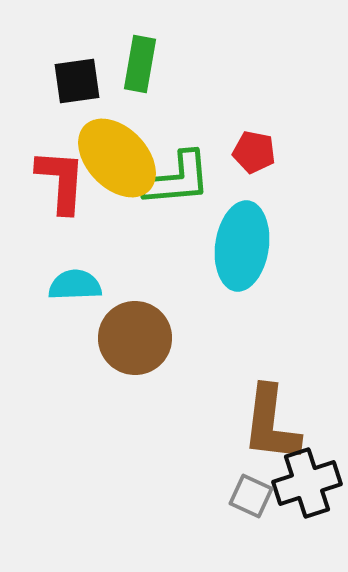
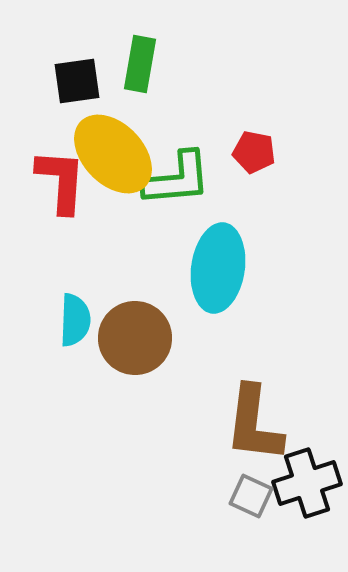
yellow ellipse: moved 4 px left, 4 px up
cyan ellipse: moved 24 px left, 22 px down
cyan semicircle: moved 35 px down; rotated 94 degrees clockwise
brown L-shape: moved 17 px left
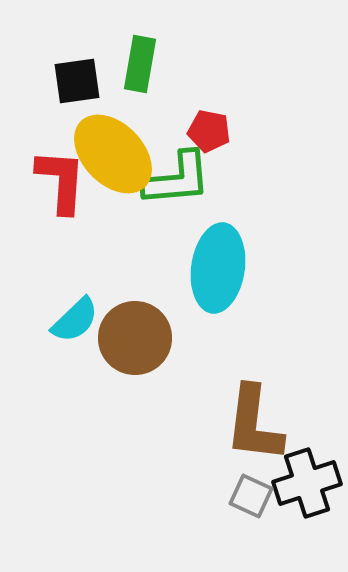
red pentagon: moved 45 px left, 21 px up
cyan semicircle: rotated 44 degrees clockwise
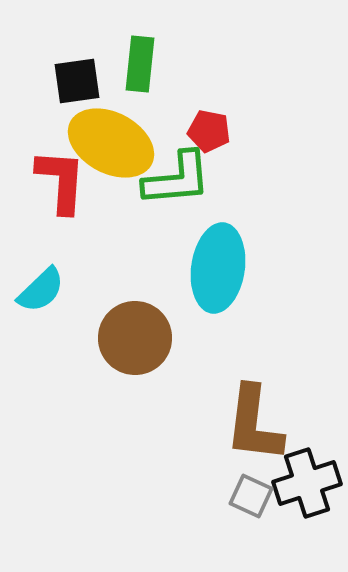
green rectangle: rotated 4 degrees counterclockwise
yellow ellipse: moved 2 px left, 11 px up; rotated 18 degrees counterclockwise
cyan semicircle: moved 34 px left, 30 px up
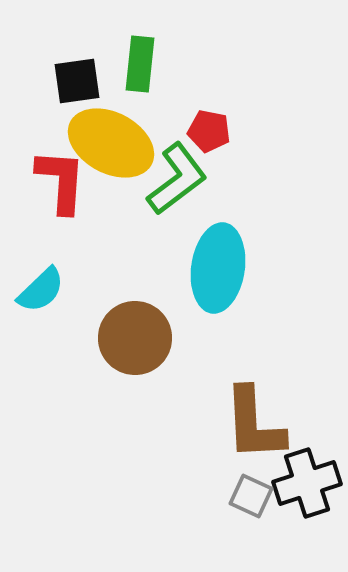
green L-shape: rotated 32 degrees counterclockwise
brown L-shape: rotated 10 degrees counterclockwise
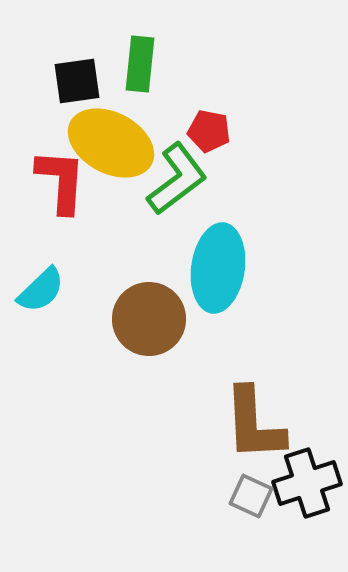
brown circle: moved 14 px right, 19 px up
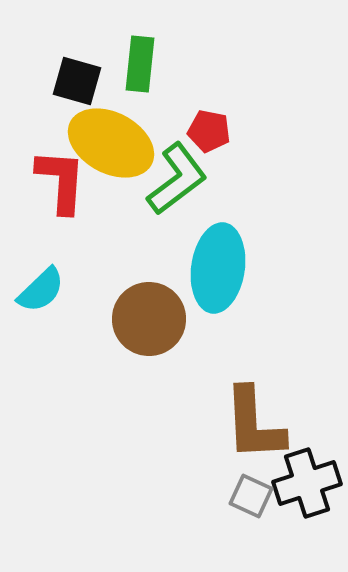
black square: rotated 24 degrees clockwise
